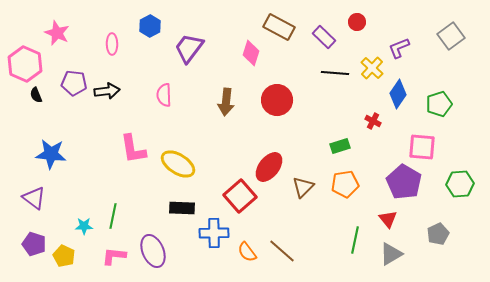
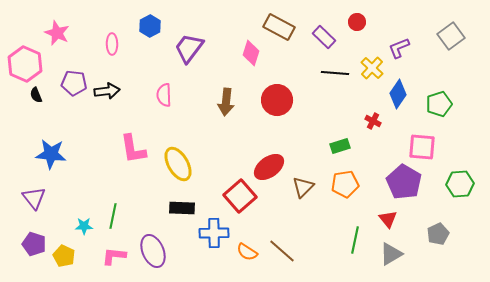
yellow ellipse at (178, 164): rotated 28 degrees clockwise
red ellipse at (269, 167): rotated 16 degrees clockwise
purple triangle at (34, 198): rotated 15 degrees clockwise
orange semicircle at (247, 252): rotated 20 degrees counterclockwise
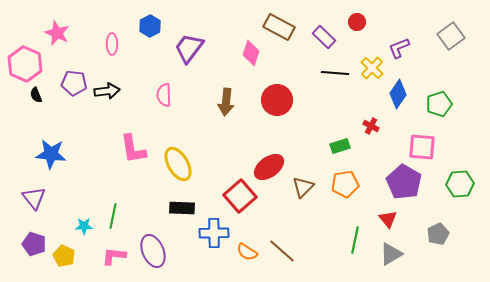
red cross at (373, 121): moved 2 px left, 5 px down
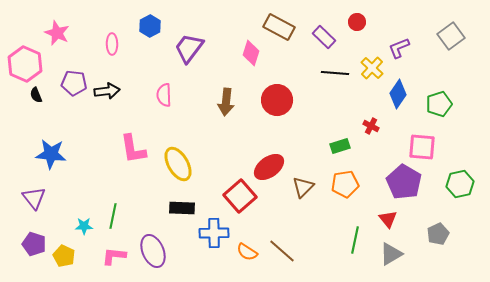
green hexagon at (460, 184): rotated 8 degrees counterclockwise
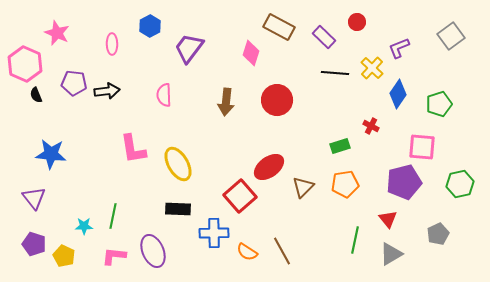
purple pentagon at (404, 182): rotated 28 degrees clockwise
black rectangle at (182, 208): moved 4 px left, 1 px down
brown line at (282, 251): rotated 20 degrees clockwise
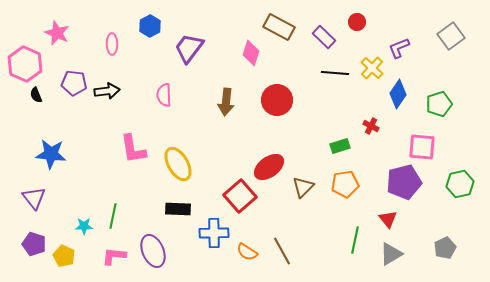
gray pentagon at (438, 234): moved 7 px right, 14 px down
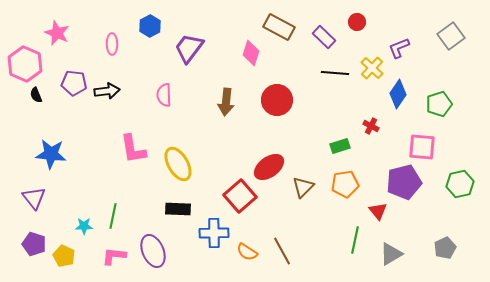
red triangle at (388, 219): moved 10 px left, 8 px up
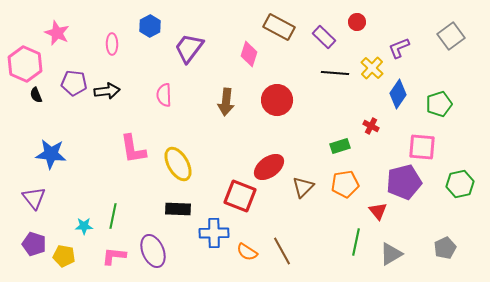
pink diamond at (251, 53): moved 2 px left, 1 px down
red square at (240, 196): rotated 28 degrees counterclockwise
green line at (355, 240): moved 1 px right, 2 px down
yellow pentagon at (64, 256): rotated 15 degrees counterclockwise
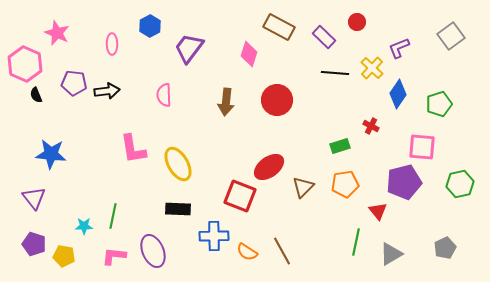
blue cross at (214, 233): moved 3 px down
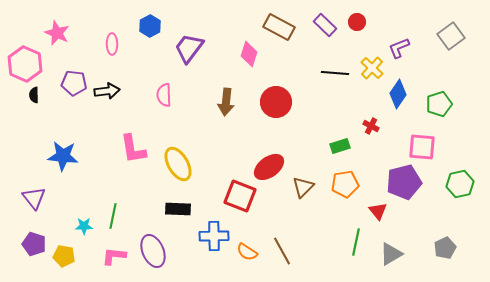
purple rectangle at (324, 37): moved 1 px right, 12 px up
black semicircle at (36, 95): moved 2 px left; rotated 21 degrees clockwise
red circle at (277, 100): moved 1 px left, 2 px down
blue star at (51, 154): moved 12 px right, 2 px down
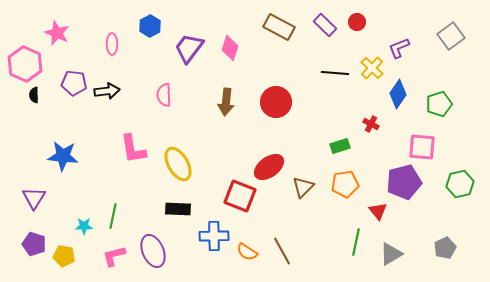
pink diamond at (249, 54): moved 19 px left, 6 px up
red cross at (371, 126): moved 2 px up
purple triangle at (34, 198): rotated 10 degrees clockwise
pink L-shape at (114, 256): rotated 20 degrees counterclockwise
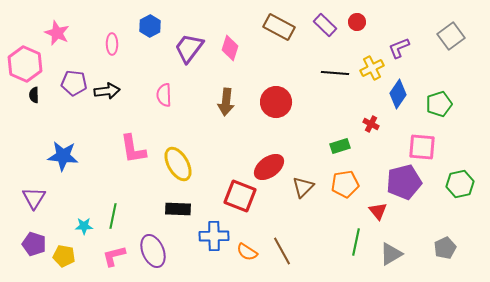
yellow cross at (372, 68): rotated 20 degrees clockwise
